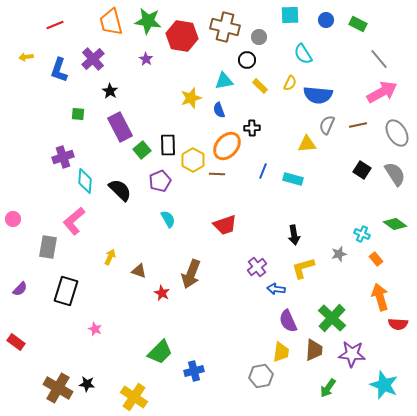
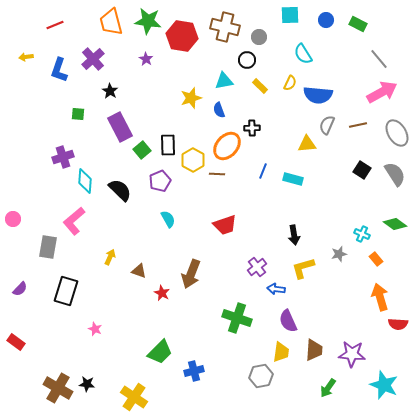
green cross at (332, 318): moved 95 px left; rotated 24 degrees counterclockwise
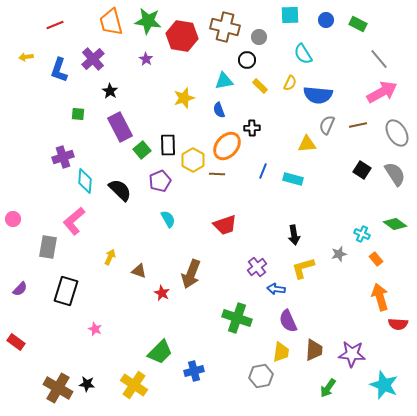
yellow star at (191, 98): moved 7 px left
yellow cross at (134, 397): moved 12 px up
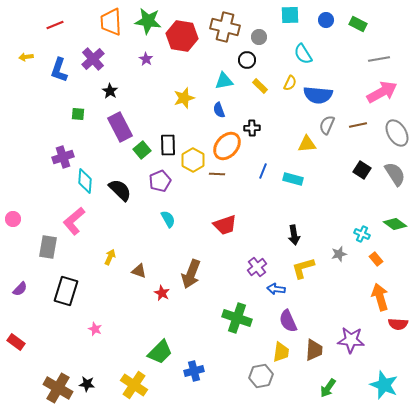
orange trapezoid at (111, 22): rotated 12 degrees clockwise
gray line at (379, 59): rotated 60 degrees counterclockwise
purple star at (352, 354): moved 1 px left, 14 px up
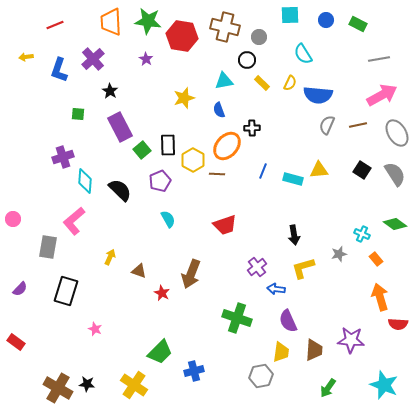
yellow rectangle at (260, 86): moved 2 px right, 3 px up
pink arrow at (382, 92): moved 3 px down
yellow triangle at (307, 144): moved 12 px right, 26 px down
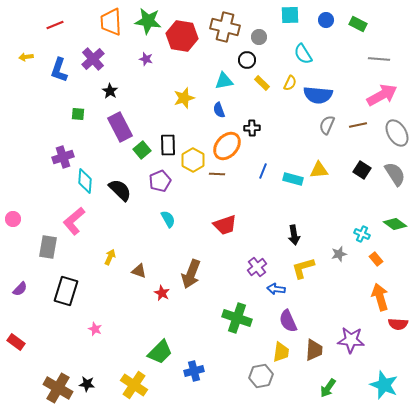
purple star at (146, 59): rotated 16 degrees counterclockwise
gray line at (379, 59): rotated 15 degrees clockwise
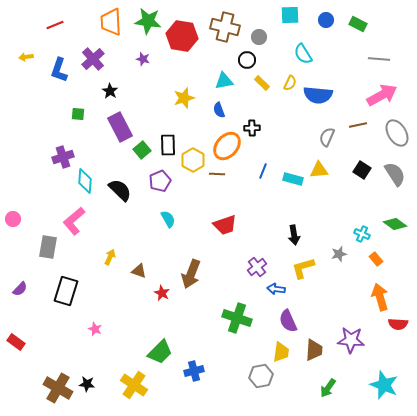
purple star at (146, 59): moved 3 px left
gray semicircle at (327, 125): moved 12 px down
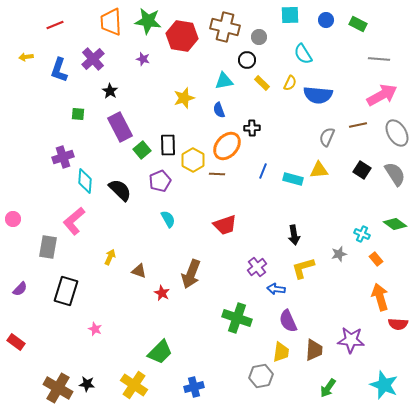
blue cross at (194, 371): moved 16 px down
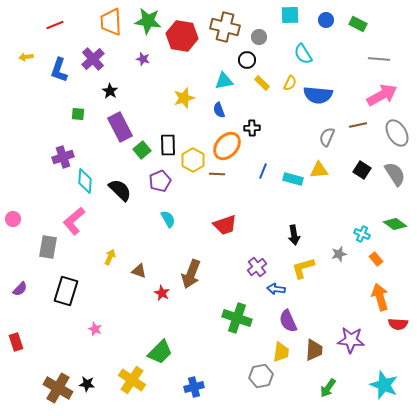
red rectangle at (16, 342): rotated 36 degrees clockwise
yellow cross at (134, 385): moved 2 px left, 5 px up
